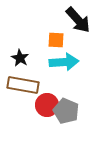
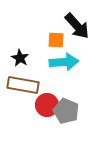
black arrow: moved 1 px left, 6 px down
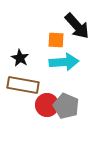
gray pentagon: moved 5 px up
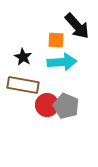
black star: moved 3 px right, 1 px up
cyan arrow: moved 2 px left
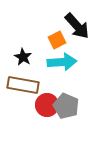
orange square: moved 1 px right; rotated 30 degrees counterclockwise
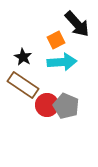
black arrow: moved 2 px up
orange square: moved 1 px left
brown rectangle: rotated 24 degrees clockwise
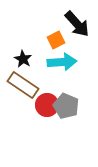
black star: moved 2 px down
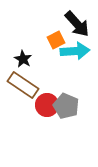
cyan arrow: moved 13 px right, 11 px up
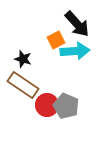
black star: rotated 12 degrees counterclockwise
